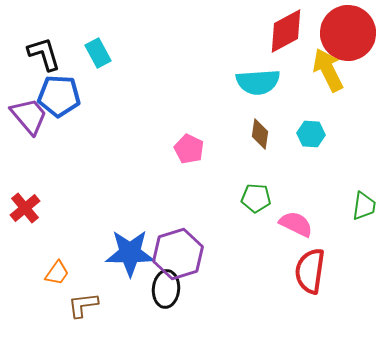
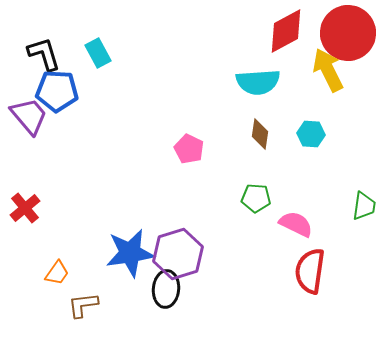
blue pentagon: moved 2 px left, 5 px up
blue star: rotated 9 degrees counterclockwise
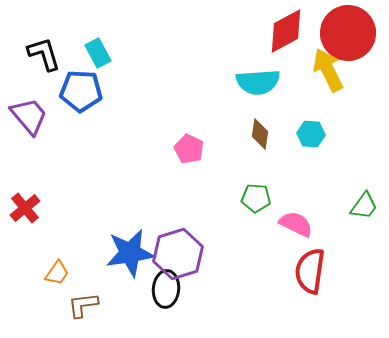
blue pentagon: moved 24 px right
green trapezoid: rotated 28 degrees clockwise
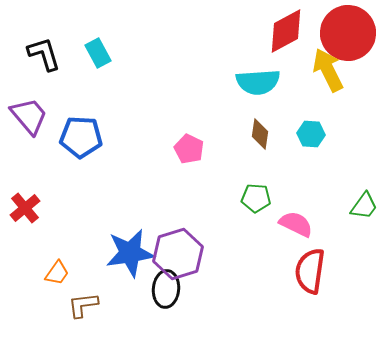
blue pentagon: moved 46 px down
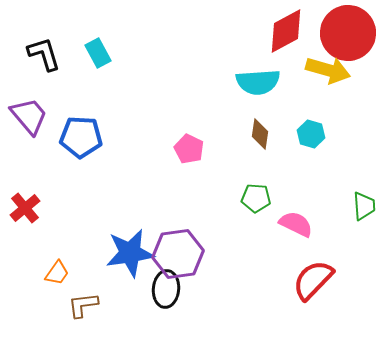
yellow arrow: rotated 132 degrees clockwise
cyan hexagon: rotated 12 degrees clockwise
green trapezoid: rotated 40 degrees counterclockwise
purple hexagon: rotated 9 degrees clockwise
red semicircle: moved 3 px right, 9 px down; rotated 36 degrees clockwise
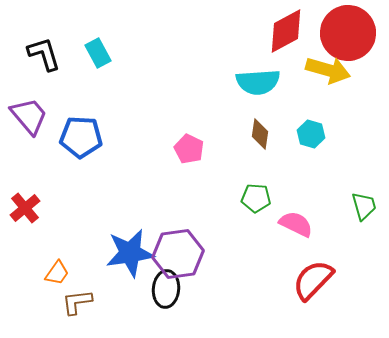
green trapezoid: rotated 12 degrees counterclockwise
brown L-shape: moved 6 px left, 3 px up
